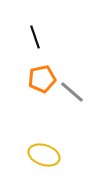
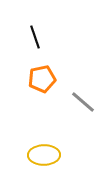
gray line: moved 11 px right, 10 px down
yellow ellipse: rotated 20 degrees counterclockwise
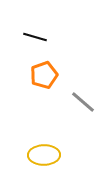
black line: rotated 55 degrees counterclockwise
orange pentagon: moved 2 px right, 4 px up; rotated 8 degrees counterclockwise
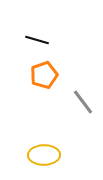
black line: moved 2 px right, 3 px down
gray line: rotated 12 degrees clockwise
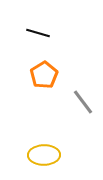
black line: moved 1 px right, 7 px up
orange pentagon: rotated 12 degrees counterclockwise
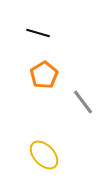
yellow ellipse: rotated 48 degrees clockwise
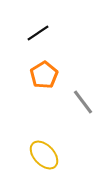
black line: rotated 50 degrees counterclockwise
